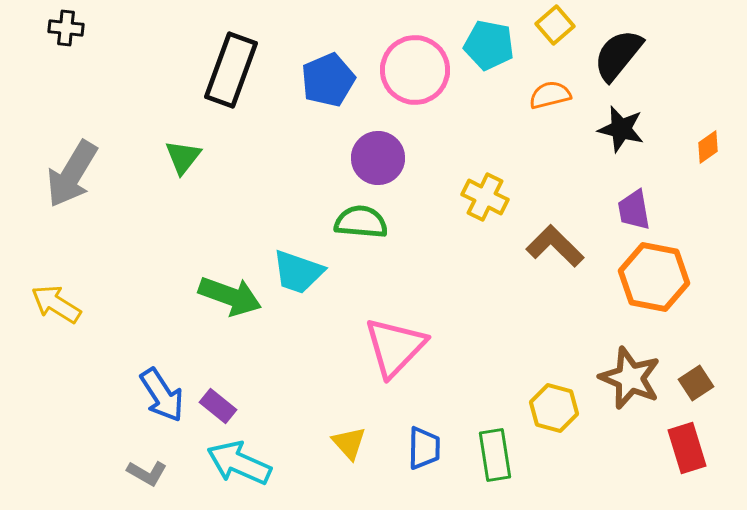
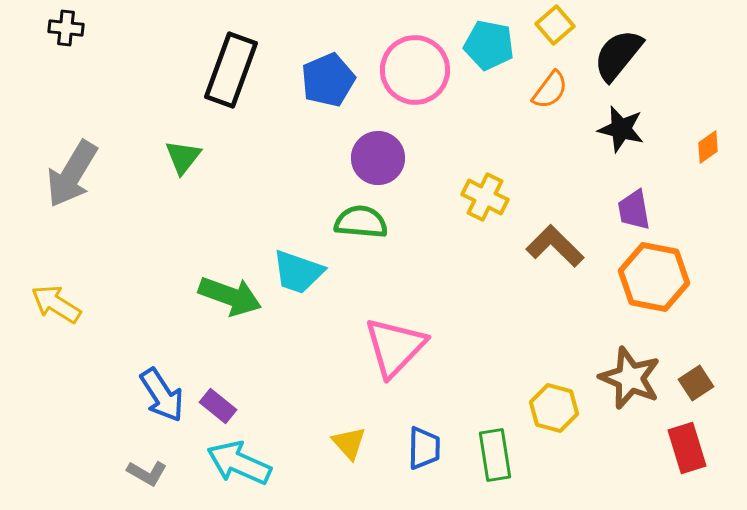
orange semicircle: moved 5 px up; rotated 141 degrees clockwise
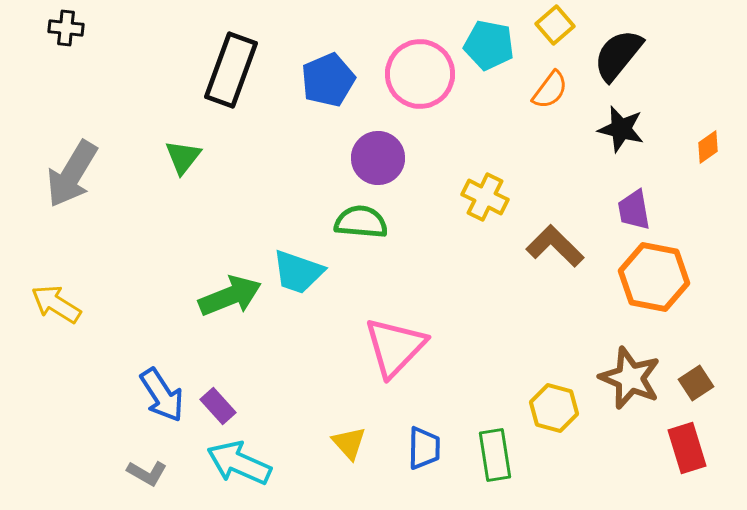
pink circle: moved 5 px right, 4 px down
green arrow: rotated 42 degrees counterclockwise
purple rectangle: rotated 9 degrees clockwise
